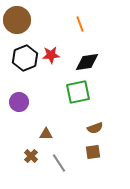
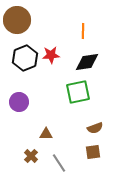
orange line: moved 3 px right, 7 px down; rotated 21 degrees clockwise
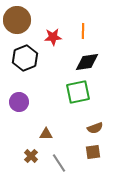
red star: moved 2 px right, 18 px up
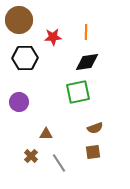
brown circle: moved 2 px right
orange line: moved 3 px right, 1 px down
black hexagon: rotated 20 degrees clockwise
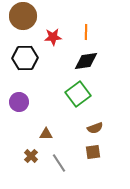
brown circle: moved 4 px right, 4 px up
black diamond: moved 1 px left, 1 px up
green square: moved 2 px down; rotated 25 degrees counterclockwise
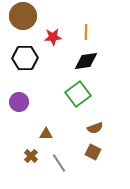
brown square: rotated 35 degrees clockwise
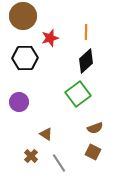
red star: moved 3 px left, 1 px down; rotated 12 degrees counterclockwise
black diamond: rotated 35 degrees counterclockwise
brown triangle: rotated 32 degrees clockwise
